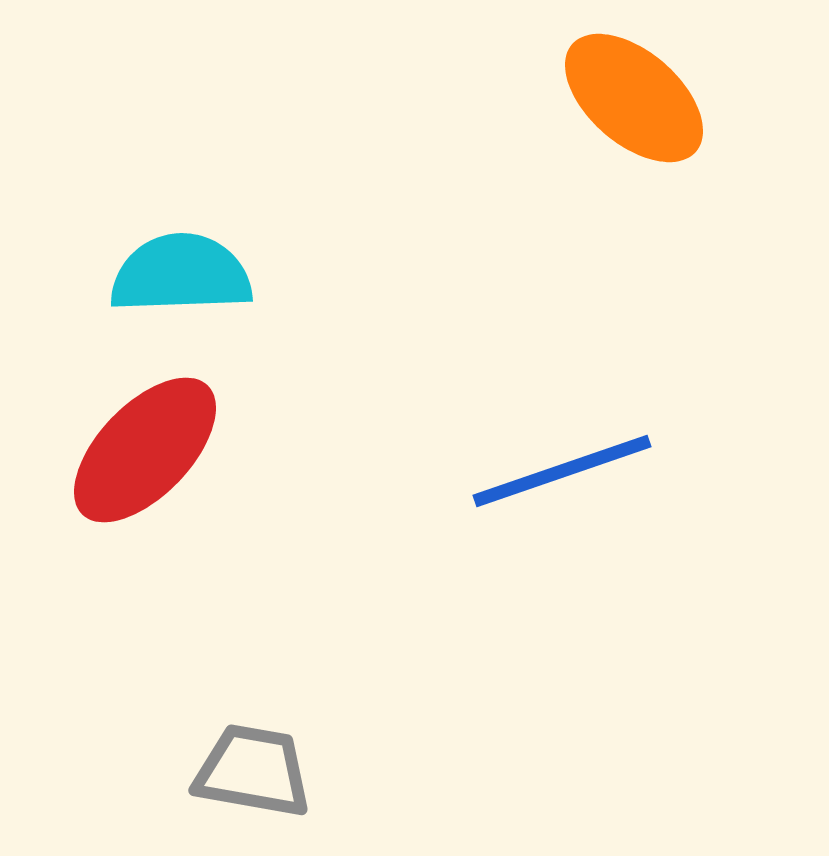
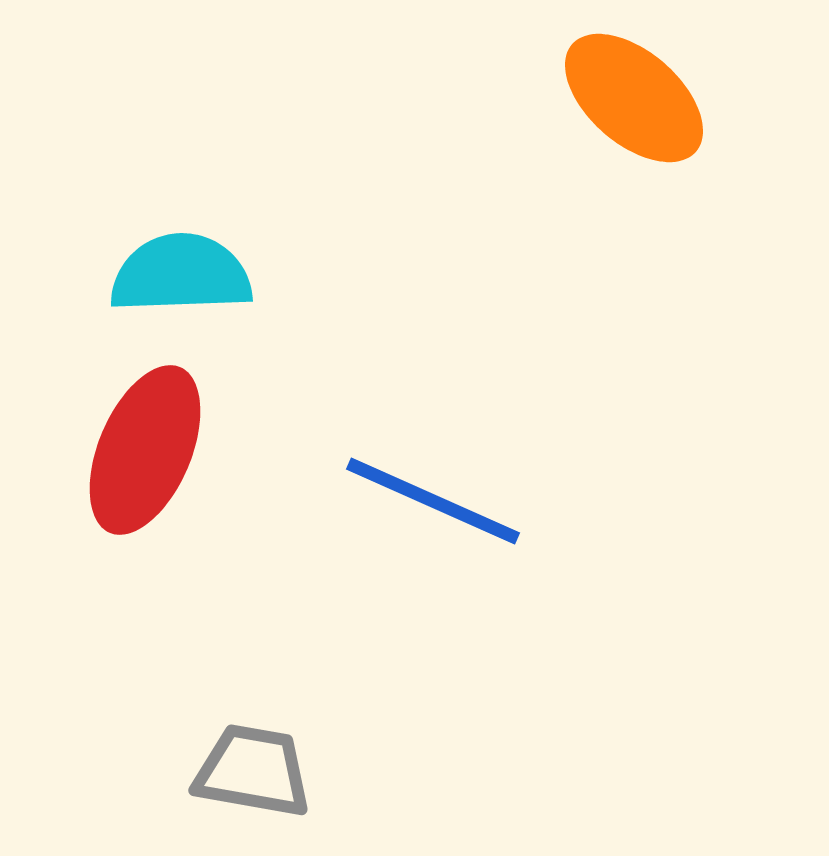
red ellipse: rotated 21 degrees counterclockwise
blue line: moved 129 px left, 30 px down; rotated 43 degrees clockwise
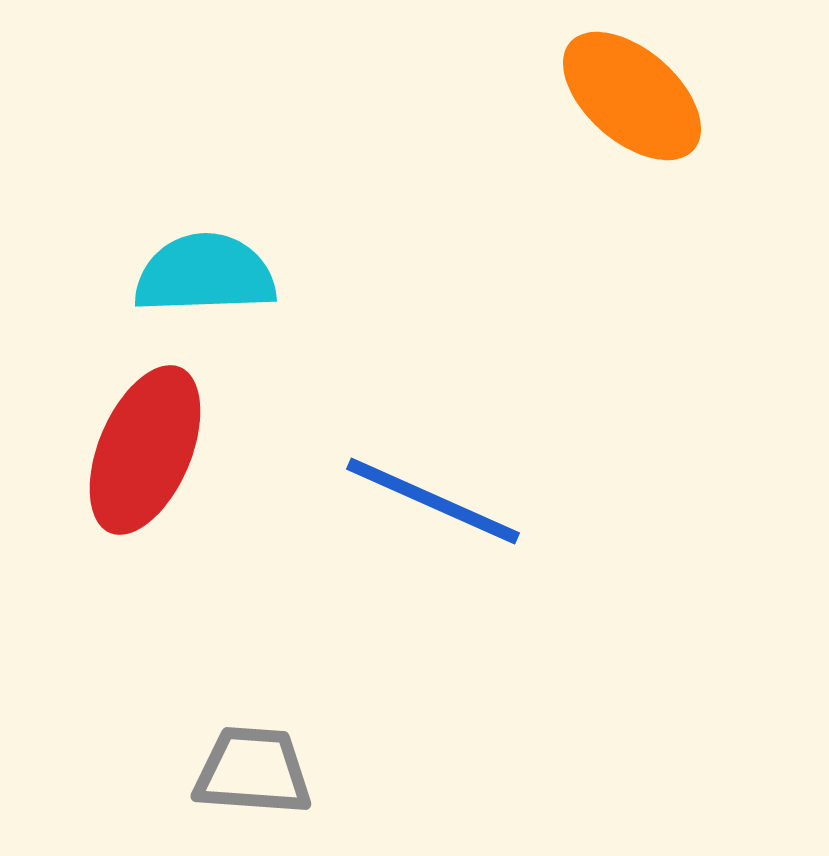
orange ellipse: moved 2 px left, 2 px up
cyan semicircle: moved 24 px right
gray trapezoid: rotated 6 degrees counterclockwise
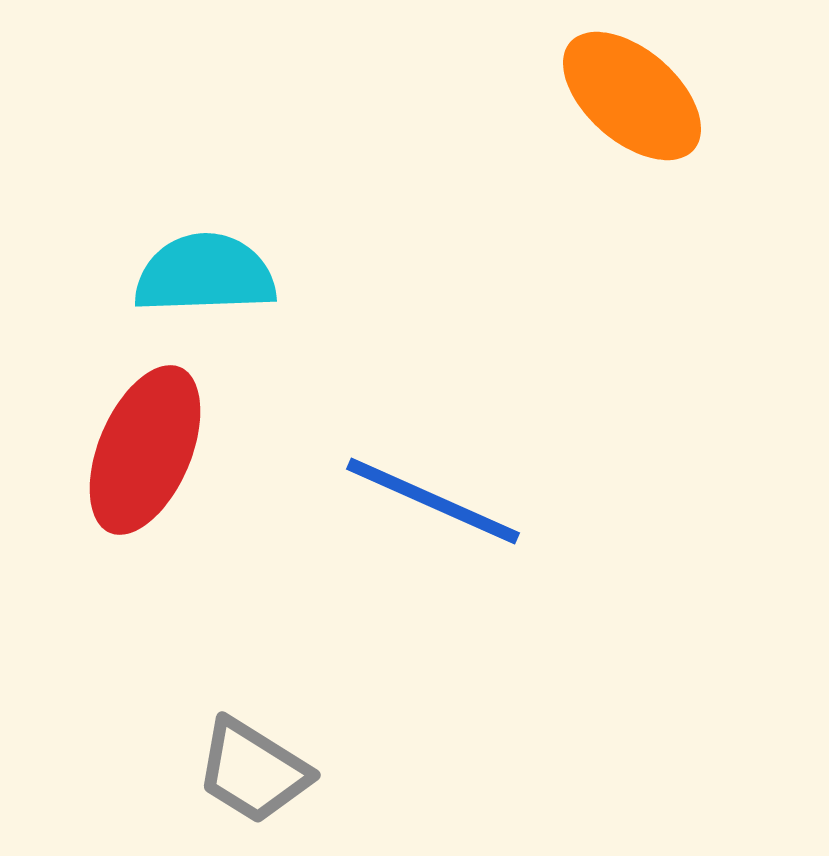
gray trapezoid: rotated 152 degrees counterclockwise
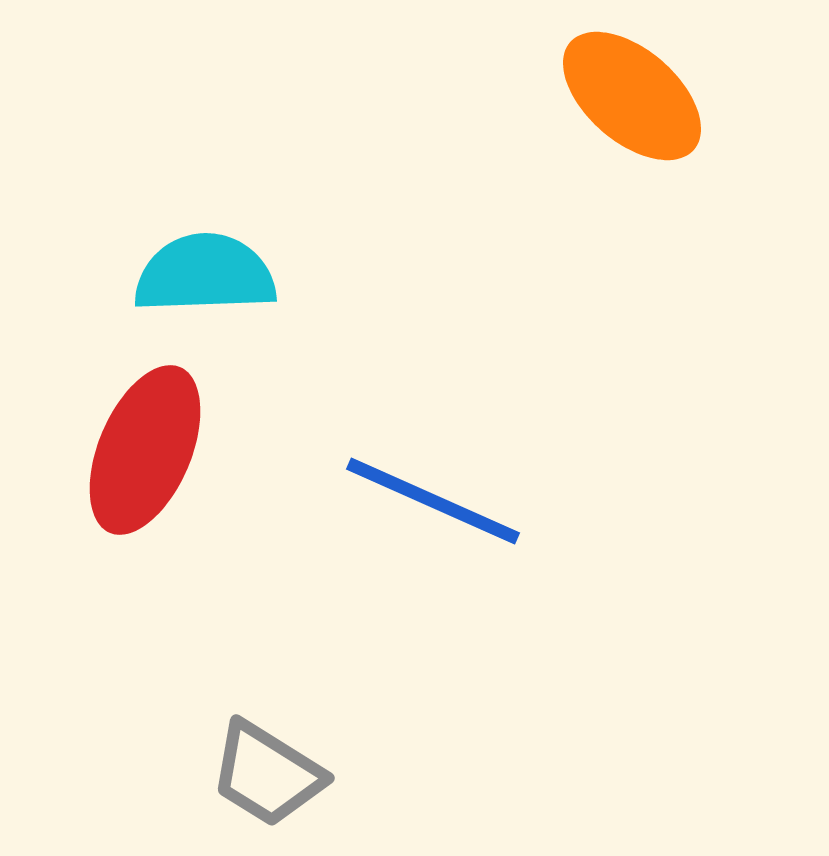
gray trapezoid: moved 14 px right, 3 px down
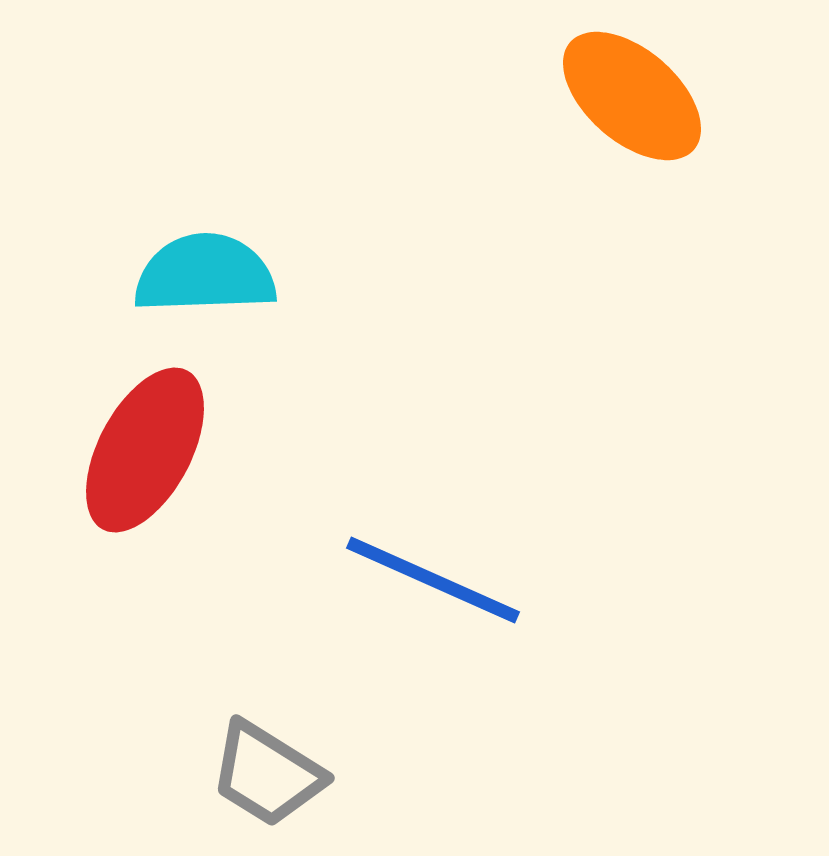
red ellipse: rotated 5 degrees clockwise
blue line: moved 79 px down
